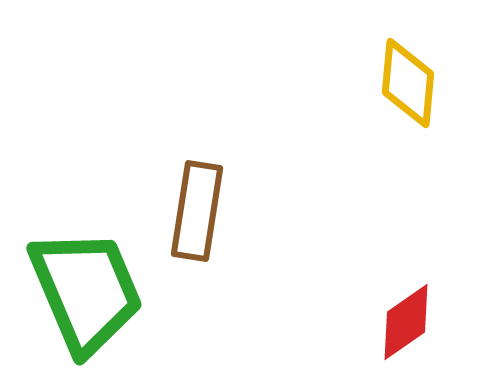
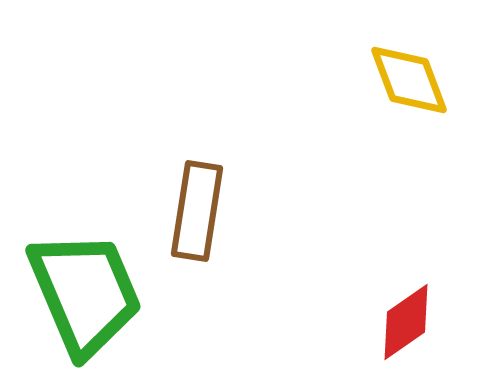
yellow diamond: moved 1 px right, 3 px up; rotated 26 degrees counterclockwise
green trapezoid: moved 1 px left, 2 px down
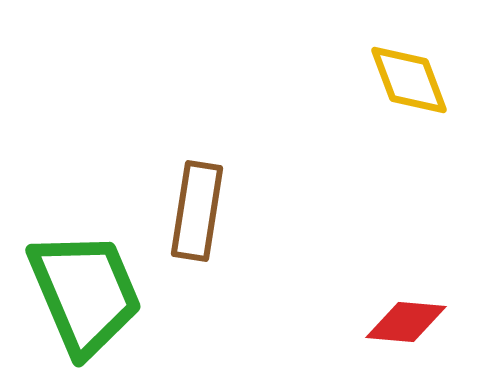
red diamond: rotated 40 degrees clockwise
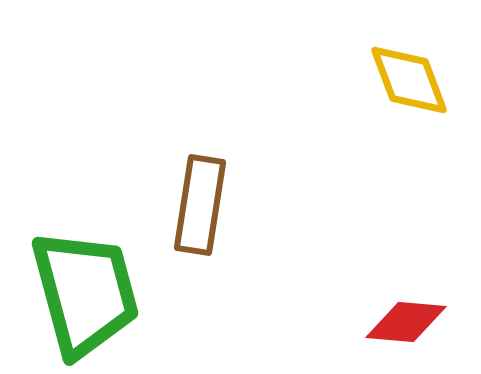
brown rectangle: moved 3 px right, 6 px up
green trapezoid: rotated 8 degrees clockwise
